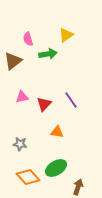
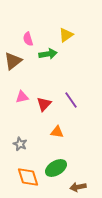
gray star: rotated 16 degrees clockwise
orange diamond: rotated 25 degrees clockwise
brown arrow: rotated 119 degrees counterclockwise
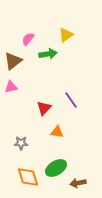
pink semicircle: rotated 56 degrees clockwise
pink triangle: moved 11 px left, 10 px up
red triangle: moved 4 px down
gray star: moved 1 px right, 1 px up; rotated 24 degrees counterclockwise
brown arrow: moved 4 px up
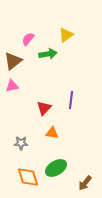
pink triangle: moved 1 px right, 1 px up
purple line: rotated 42 degrees clockwise
orange triangle: moved 5 px left, 1 px down
brown arrow: moved 7 px right; rotated 42 degrees counterclockwise
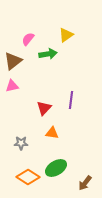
orange diamond: rotated 40 degrees counterclockwise
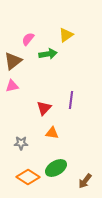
brown arrow: moved 2 px up
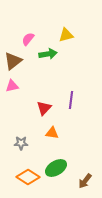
yellow triangle: rotated 21 degrees clockwise
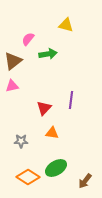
yellow triangle: moved 10 px up; rotated 28 degrees clockwise
gray star: moved 2 px up
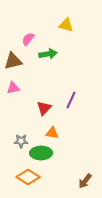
brown triangle: rotated 24 degrees clockwise
pink triangle: moved 1 px right, 2 px down
purple line: rotated 18 degrees clockwise
green ellipse: moved 15 px left, 15 px up; rotated 30 degrees clockwise
